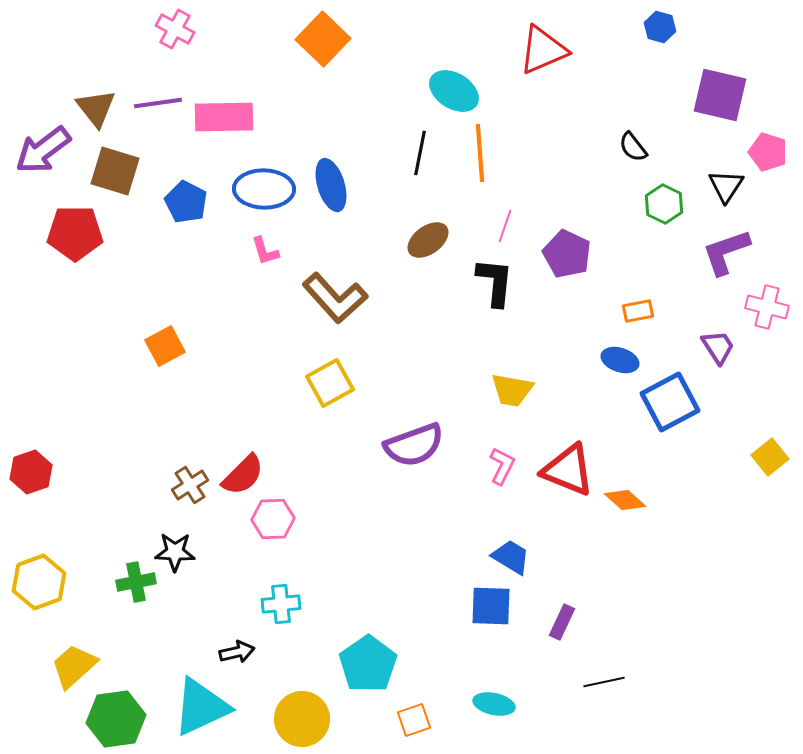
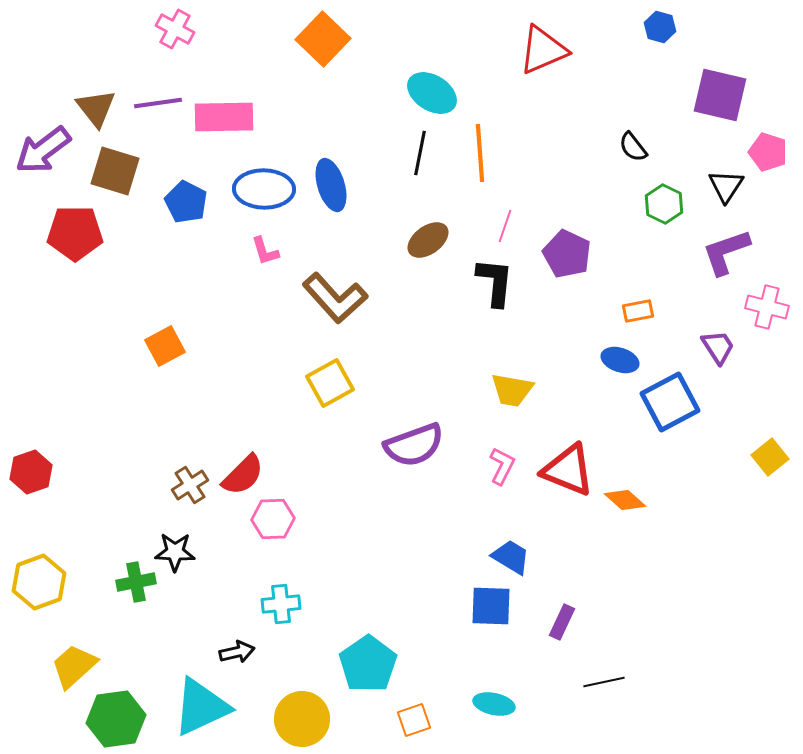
cyan ellipse at (454, 91): moved 22 px left, 2 px down
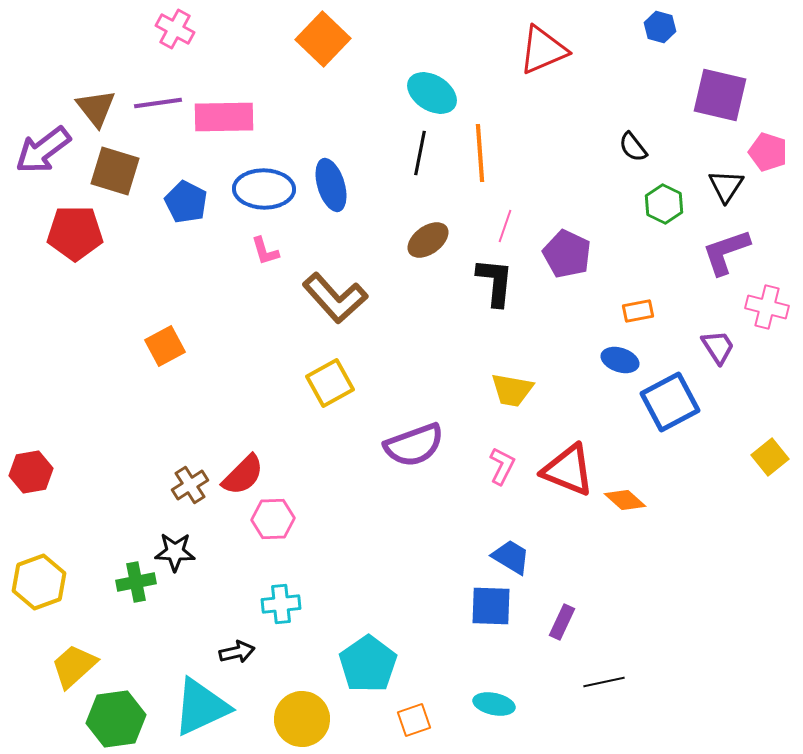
red hexagon at (31, 472): rotated 9 degrees clockwise
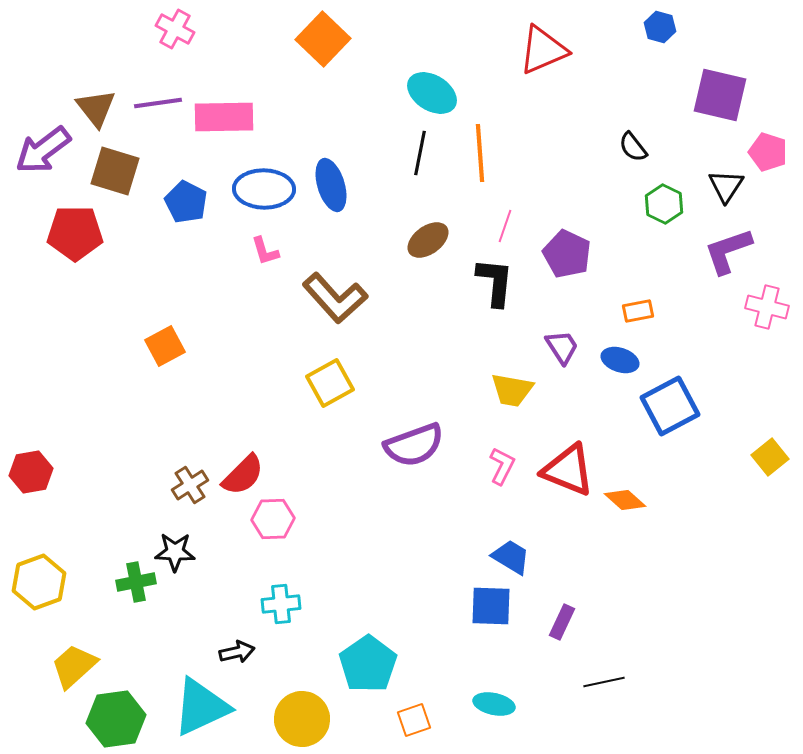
purple L-shape at (726, 252): moved 2 px right, 1 px up
purple trapezoid at (718, 347): moved 156 px left
blue square at (670, 402): moved 4 px down
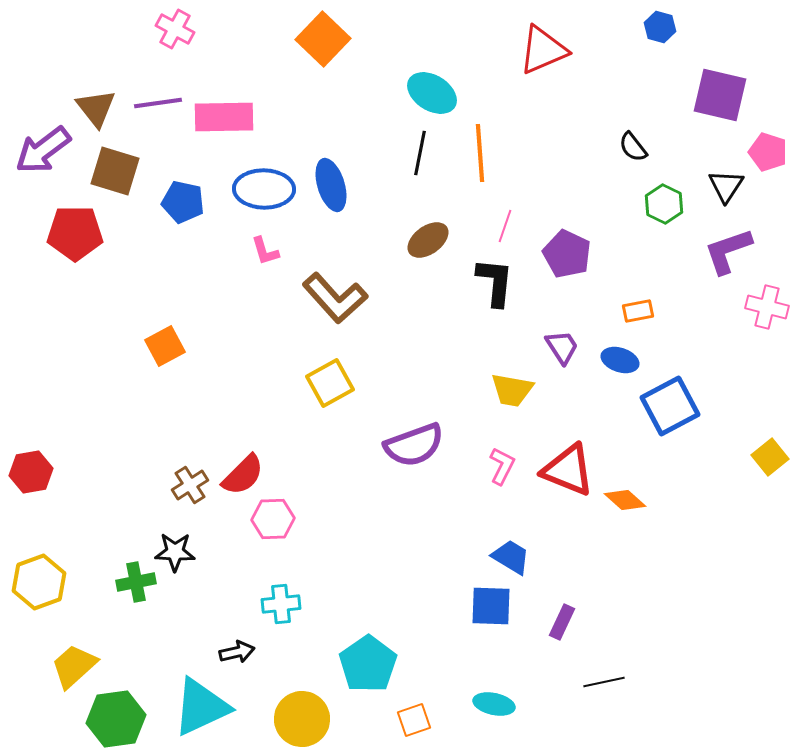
blue pentagon at (186, 202): moved 3 px left; rotated 15 degrees counterclockwise
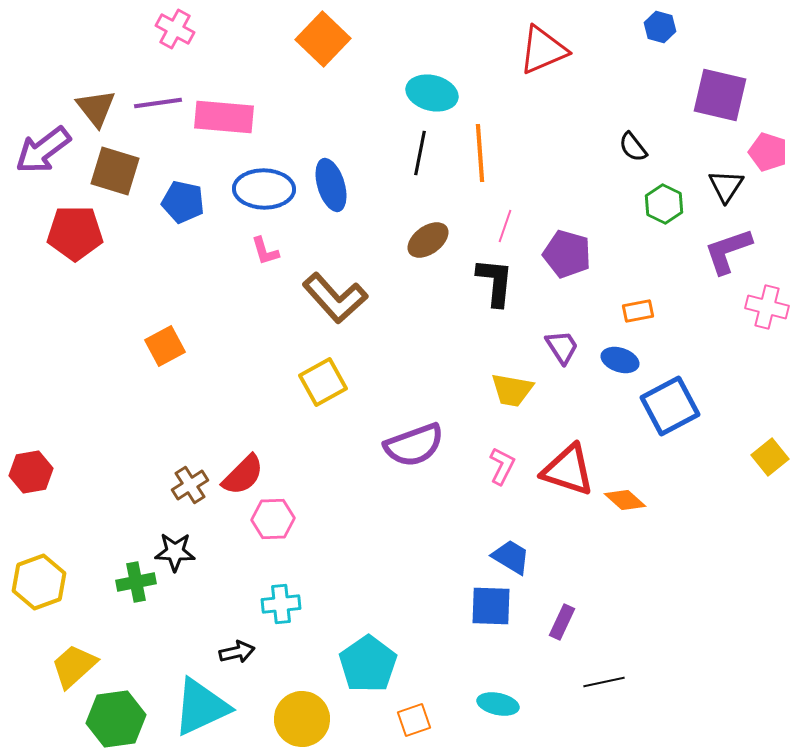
cyan ellipse at (432, 93): rotated 18 degrees counterclockwise
pink rectangle at (224, 117): rotated 6 degrees clockwise
purple pentagon at (567, 254): rotated 9 degrees counterclockwise
yellow square at (330, 383): moved 7 px left, 1 px up
red triangle at (568, 470): rotated 4 degrees counterclockwise
cyan ellipse at (494, 704): moved 4 px right
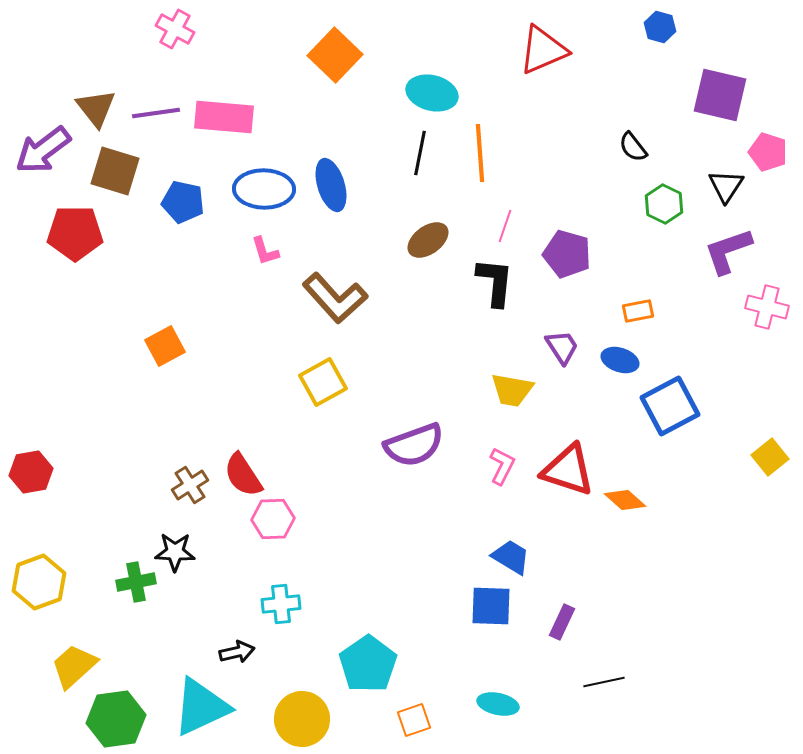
orange square at (323, 39): moved 12 px right, 16 px down
purple line at (158, 103): moved 2 px left, 10 px down
red semicircle at (243, 475): rotated 102 degrees clockwise
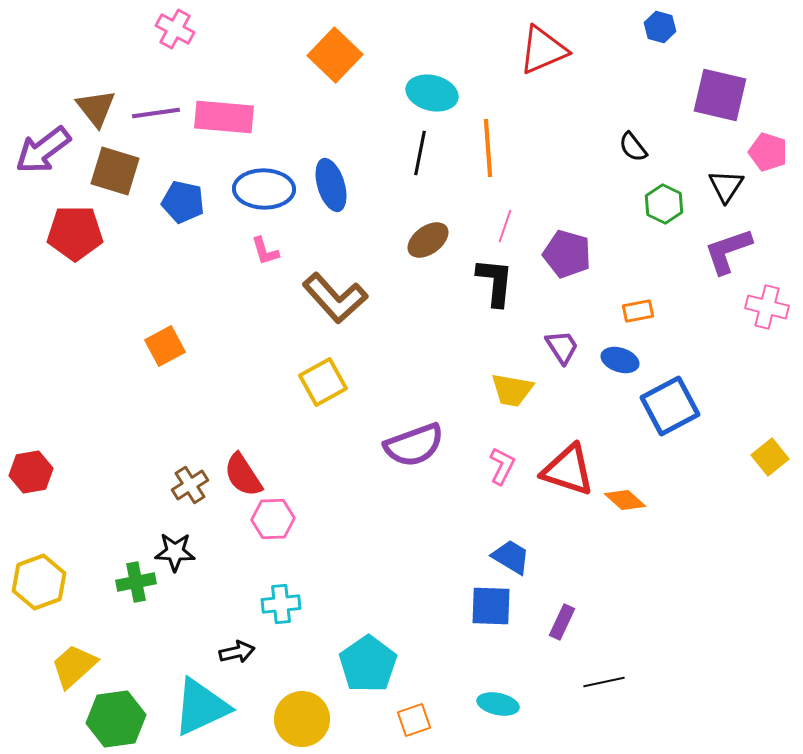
orange line at (480, 153): moved 8 px right, 5 px up
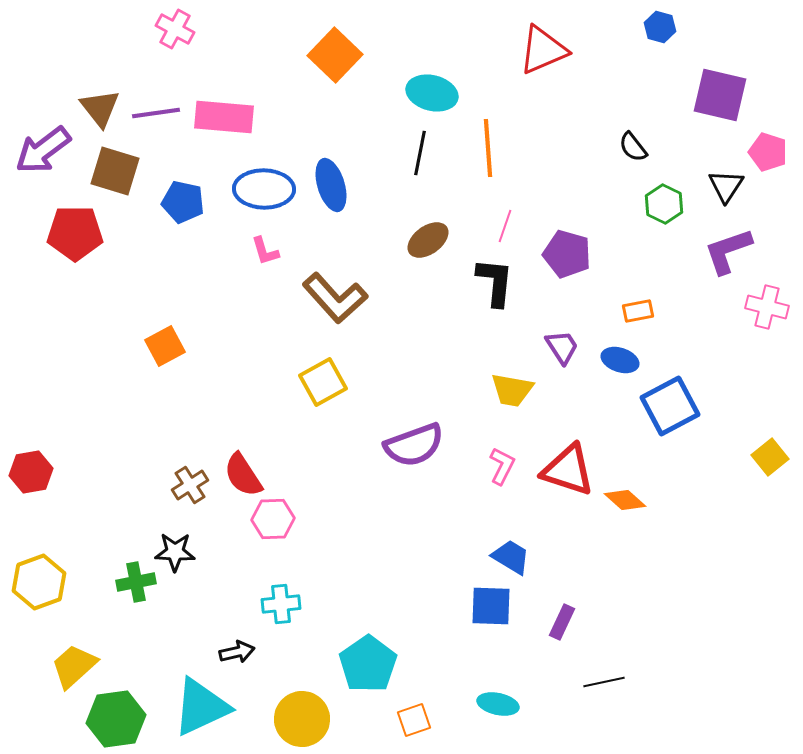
brown triangle at (96, 108): moved 4 px right
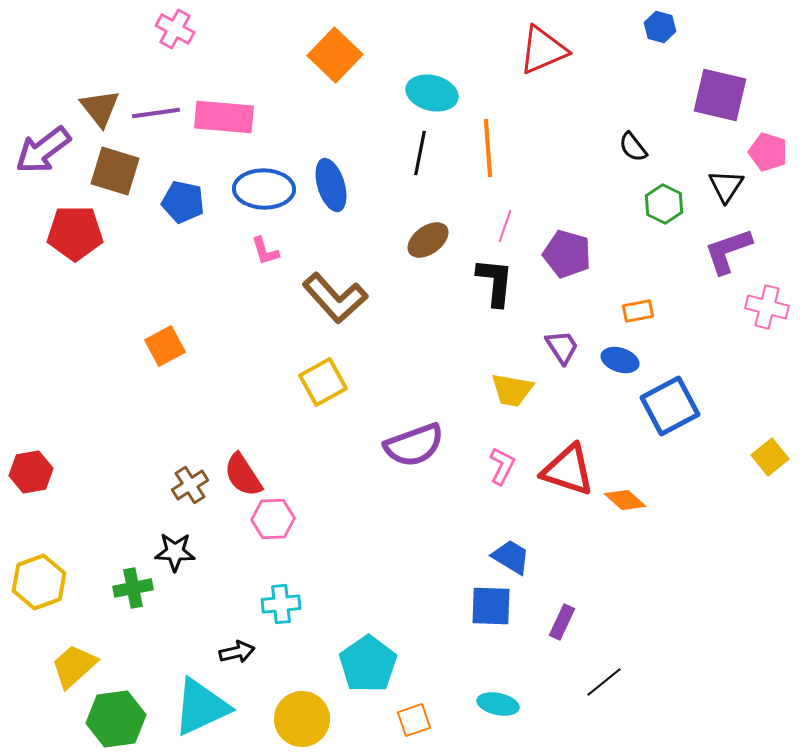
green cross at (136, 582): moved 3 px left, 6 px down
black line at (604, 682): rotated 27 degrees counterclockwise
